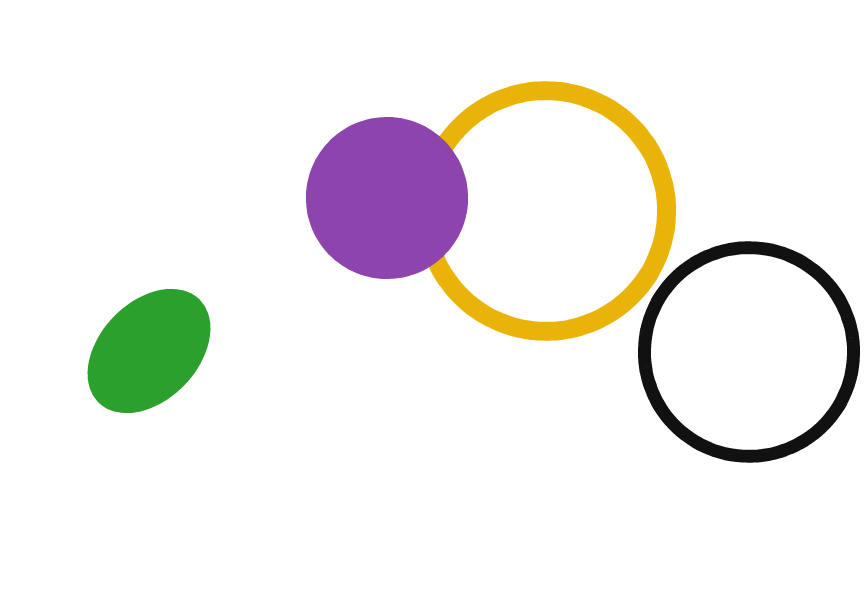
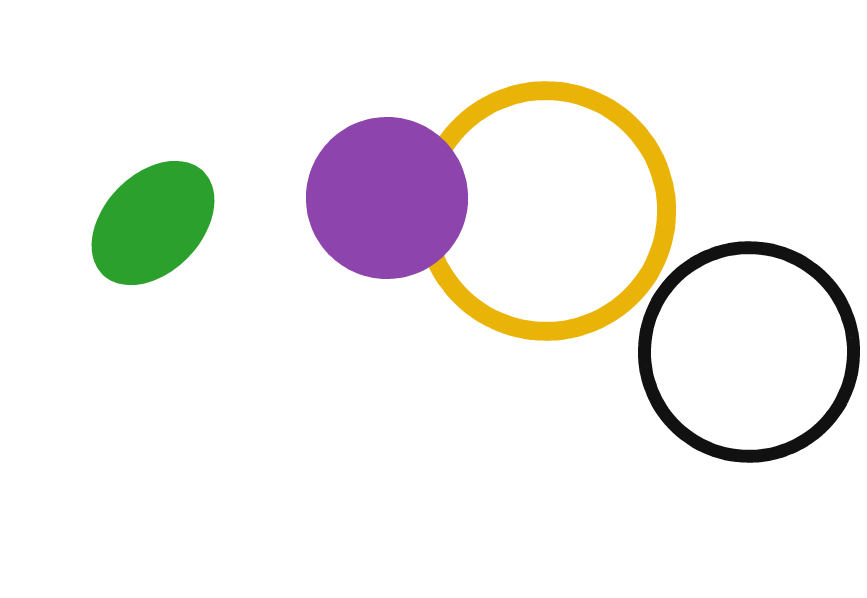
green ellipse: moved 4 px right, 128 px up
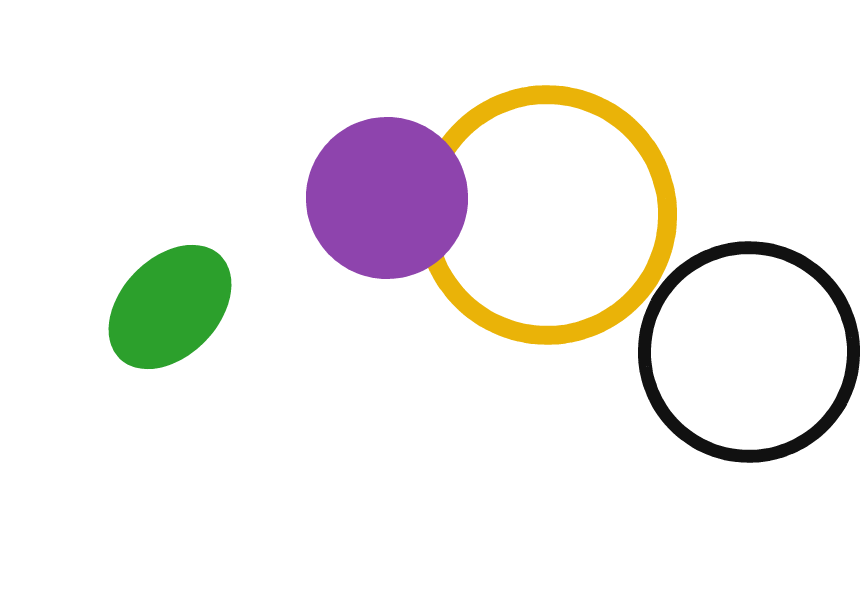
yellow circle: moved 1 px right, 4 px down
green ellipse: moved 17 px right, 84 px down
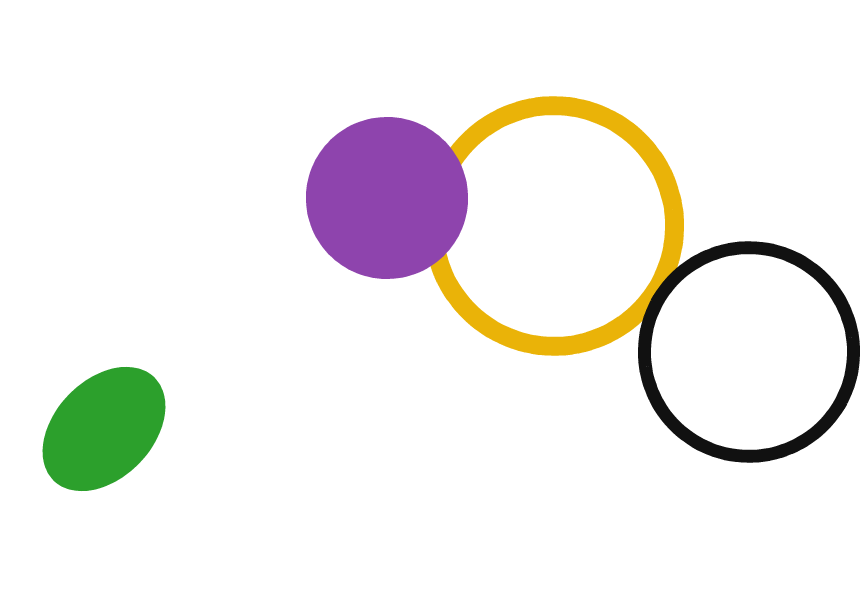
yellow circle: moved 7 px right, 11 px down
green ellipse: moved 66 px left, 122 px down
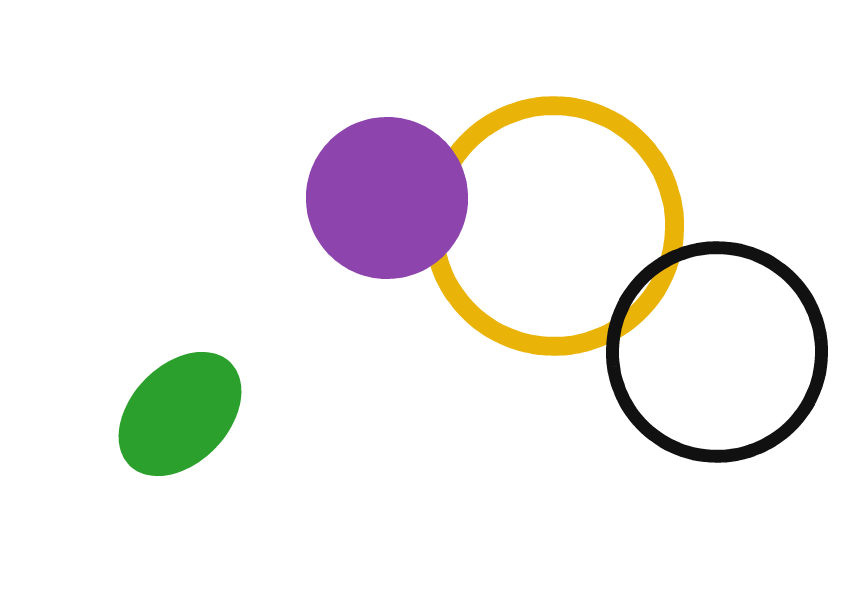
black circle: moved 32 px left
green ellipse: moved 76 px right, 15 px up
